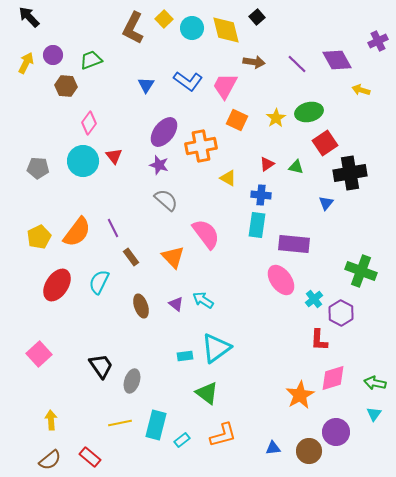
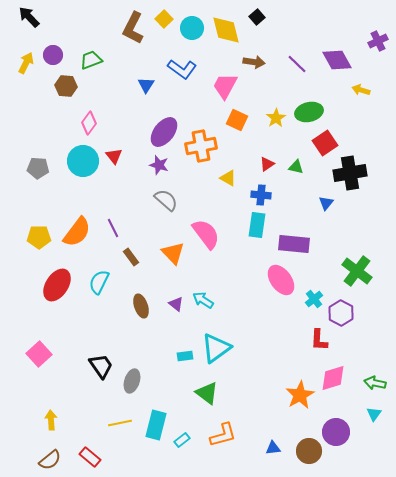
blue L-shape at (188, 81): moved 6 px left, 12 px up
yellow pentagon at (39, 237): rotated 25 degrees clockwise
orange triangle at (173, 257): moved 4 px up
green cross at (361, 271): moved 4 px left; rotated 16 degrees clockwise
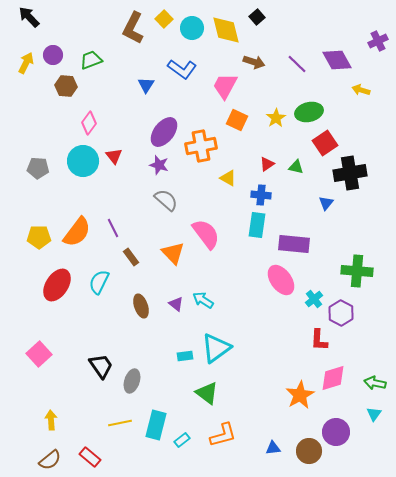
brown arrow at (254, 62): rotated 10 degrees clockwise
green cross at (357, 271): rotated 32 degrees counterclockwise
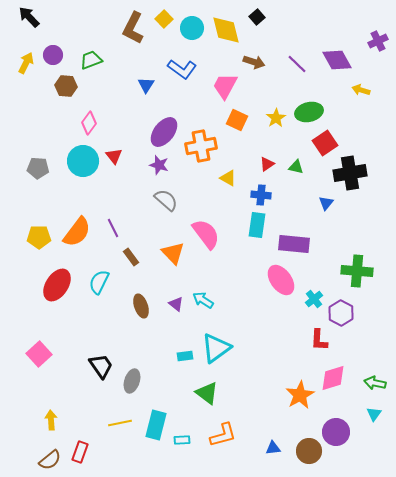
cyan rectangle at (182, 440): rotated 35 degrees clockwise
red rectangle at (90, 457): moved 10 px left, 5 px up; rotated 70 degrees clockwise
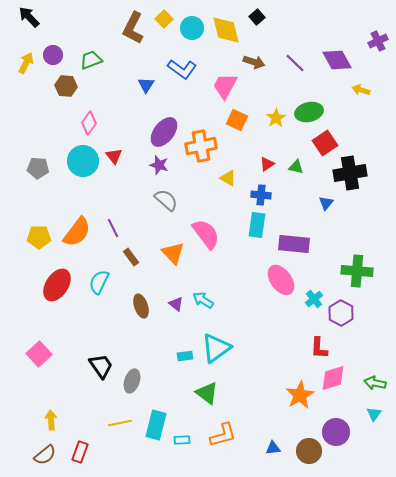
purple line at (297, 64): moved 2 px left, 1 px up
red L-shape at (319, 340): moved 8 px down
brown semicircle at (50, 460): moved 5 px left, 5 px up
